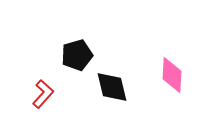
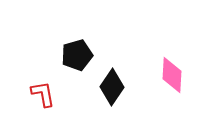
black diamond: rotated 48 degrees clockwise
red L-shape: rotated 52 degrees counterclockwise
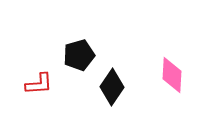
black pentagon: moved 2 px right
red L-shape: moved 4 px left, 10 px up; rotated 96 degrees clockwise
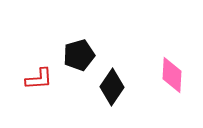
red L-shape: moved 5 px up
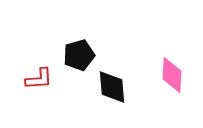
black diamond: rotated 39 degrees counterclockwise
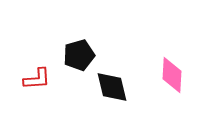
red L-shape: moved 2 px left
black diamond: rotated 9 degrees counterclockwise
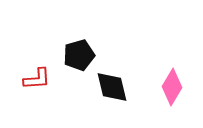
pink diamond: moved 12 px down; rotated 27 degrees clockwise
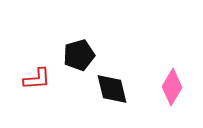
black diamond: moved 2 px down
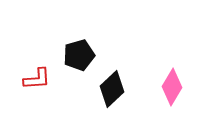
black diamond: rotated 60 degrees clockwise
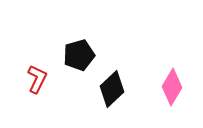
red L-shape: rotated 60 degrees counterclockwise
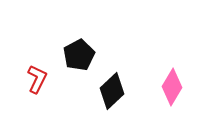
black pentagon: rotated 12 degrees counterclockwise
black diamond: moved 2 px down
